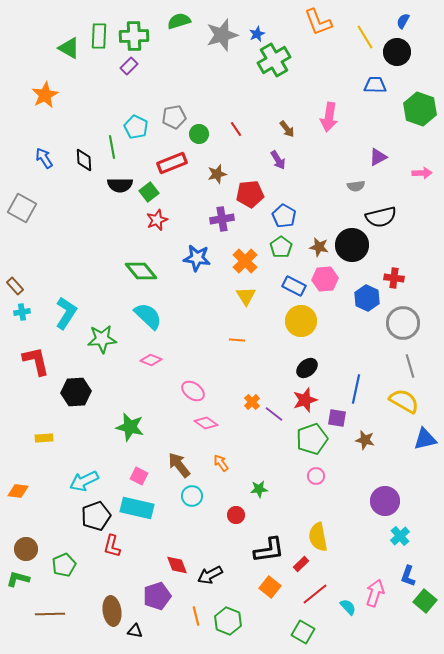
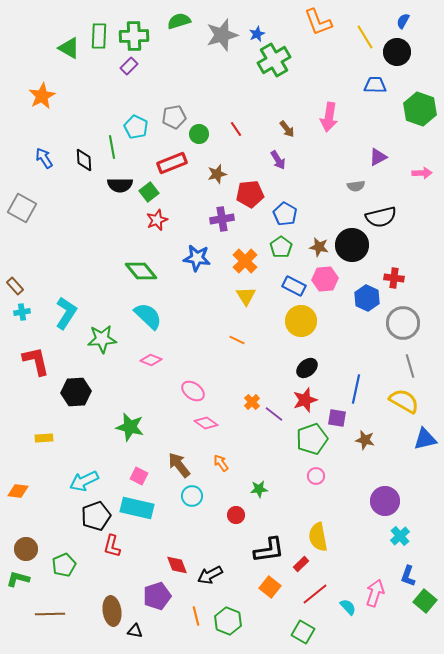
orange star at (45, 95): moved 3 px left, 1 px down
blue pentagon at (284, 216): moved 1 px right, 2 px up
orange line at (237, 340): rotated 21 degrees clockwise
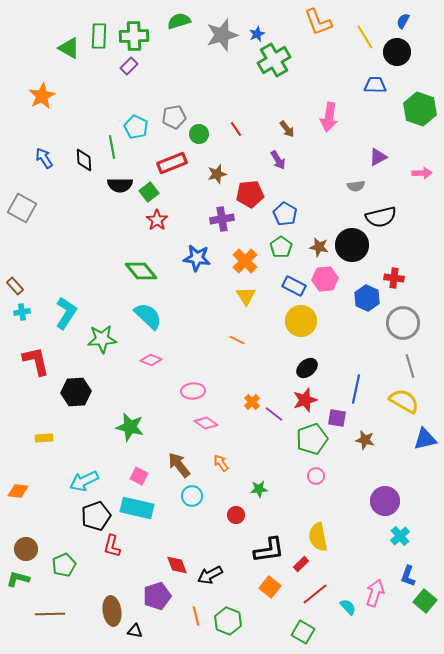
red star at (157, 220): rotated 15 degrees counterclockwise
pink ellipse at (193, 391): rotated 40 degrees counterclockwise
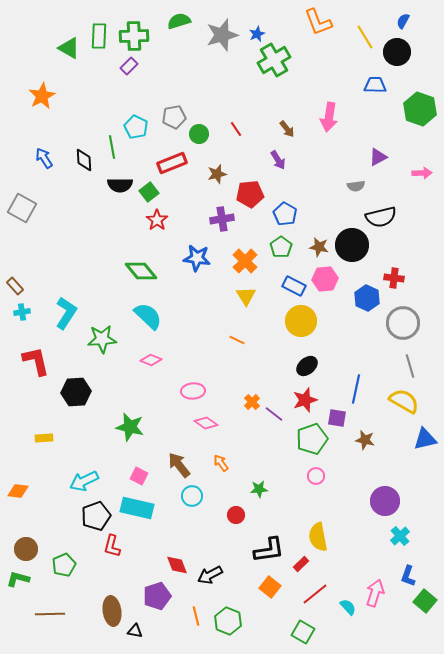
black ellipse at (307, 368): moved 2 px up
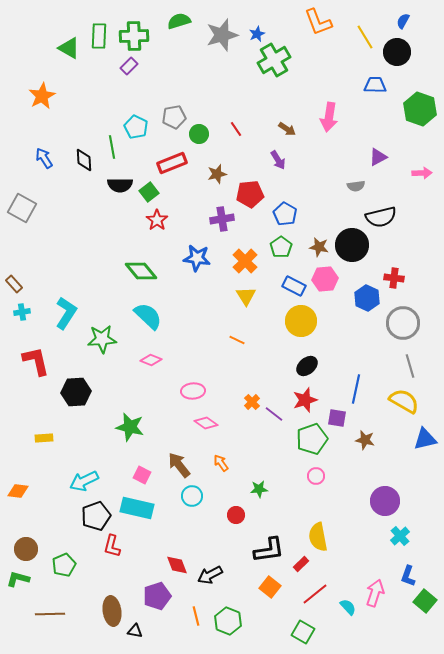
brown arrow at (287, 129): rotated 18 degrees counterclockwise
brown rectangle at (15, 286): moved 1 px left, 2 px up
pink square at (139, 476): moved 3 px right, 1 px up
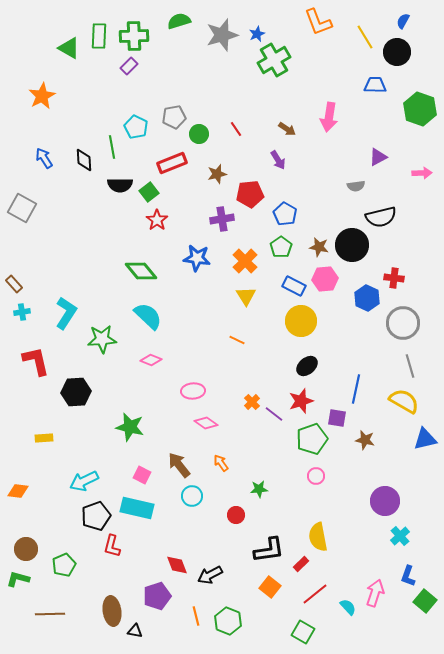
red star at (305, 400): moved 4 px left, 1 px down
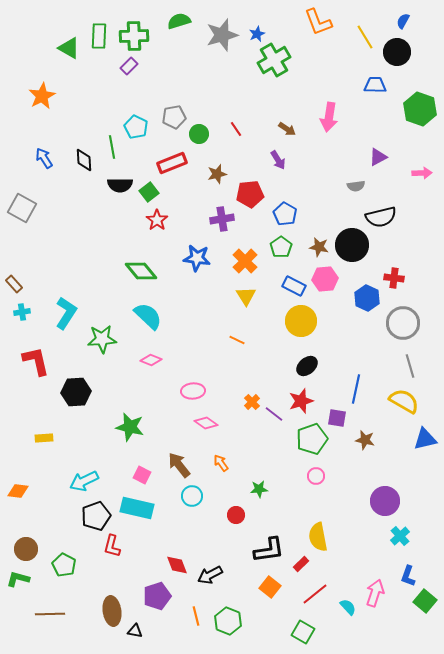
green pentagon at (64, 565): rotated 20 degrees counterclockwise
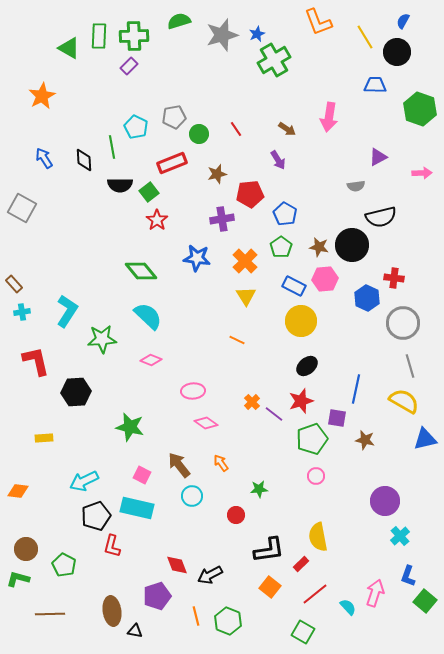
cyan L-shape at (66, 313): moved 1 px right, 2 px up
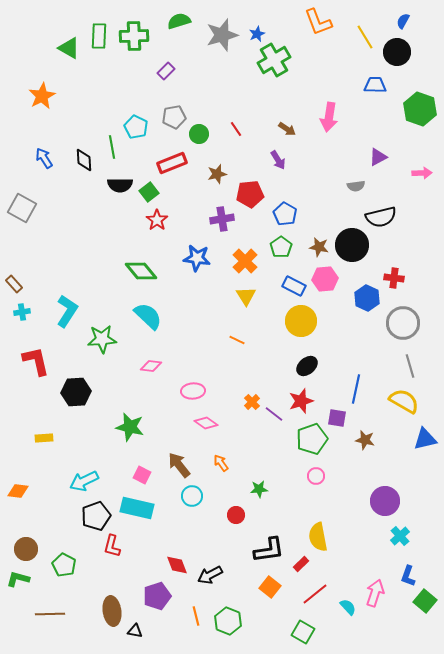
purple rectangle at (129, 66): moved 37 px right, 5 px down
pink diamond at (151, 360): moved 6 px down; rotated 15 degrees counterclockwise
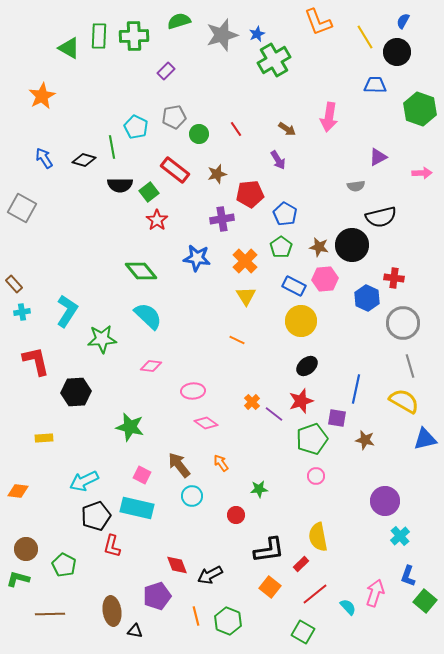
black diamond at (84, 160): rotated 70 degrees counterclockwise
red rectangle at (172, 163): moved 3 px right, 7 px down; rotated 60 degrees clockwise
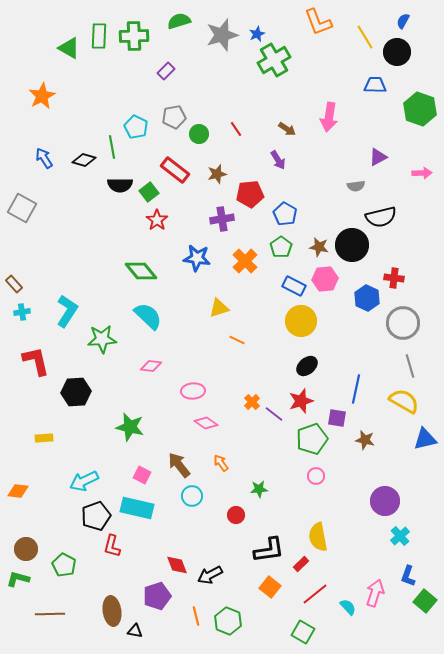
yellow triangle at (246, 296): moved 27 px left, 12 px down; rotated 45 degrees clockwise
